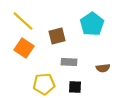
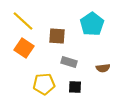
brown square: rotated 18 degrees clockwise
gray rectangle: rotated 14 degrees clockwise
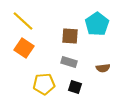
cyan pentagon: moved 5 px right
brown square: moved 13 px right
black square: rotated 16 degrees clockwise
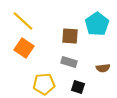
black square: moved 3 px right
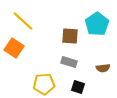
orange square: moved 10 px left
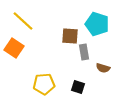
cyan pentagon: rotated 20 degrees counterclockwise
gray rectangle: moved 15 px right, 10 px up; rotated 63 degrees clockwise
brown semicircle: rotated 24 degrees clockwise
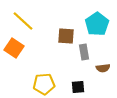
cyan pentagon: rotated 20 degrees clockwise
brown square: moved 4 px left
brown semicircle: rotated 24 degrees counterclockwise
black square: rotated 24 degrees counterclockwise
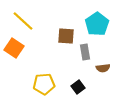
gray rectangle: moved 1 px right
black square: rotated 32 degrees counterclockwise
